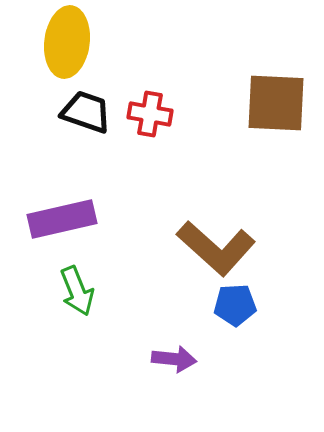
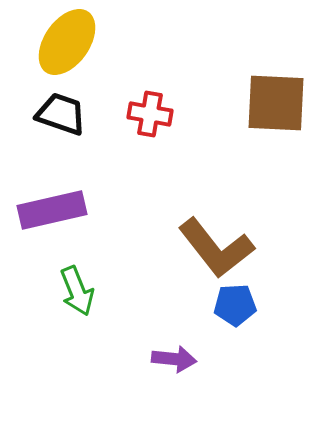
yellow ellipse: rotated 28 degrees clockwise
black trapezoid: moved 25 px left, 2 px down
purple rectangle: moved 10 px left, 9 px up
brown L-shape: rotated 10 degrees clockwise
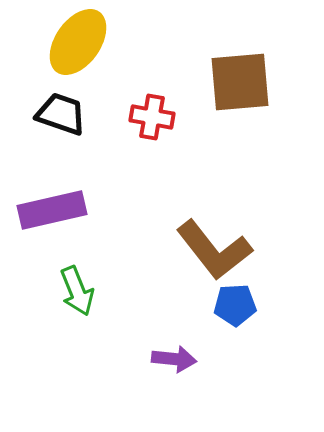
yellow ellipse: moved 11 px right
brown square: moved 36 px left, 21 px up; rotated 8 degrees counterclockwise
red cross: moved 2 px right, 3 px down
brown L-shape: moved 2 px left, 2 px down
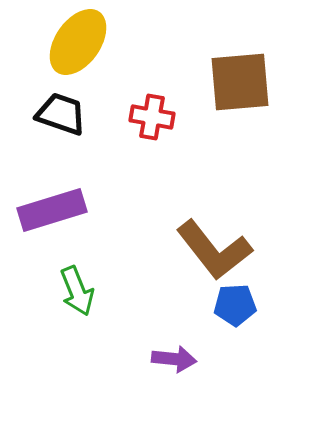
purple rectangle: rotated 4 degrees counterclockwise
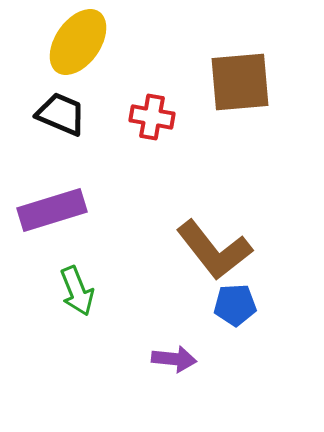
black trapezoid: rotated 4 degrees clockwise
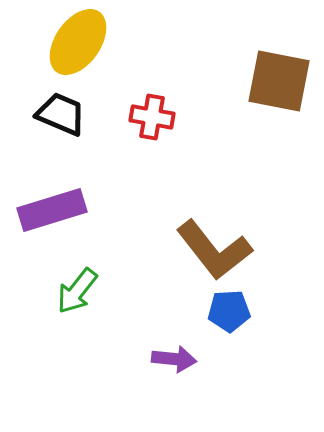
brown square: moved 39 px right, 1 px up; rotated 16 degrees clockwise
green arrow: rotated 60 degrees clockwise
blue pentagon: moved 6 px left, 6 px down
